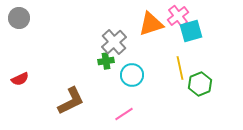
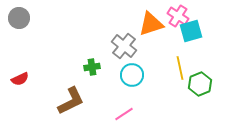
pink cross: rotated 20 degrees counterclockwise
gray cross: moved 10 px right, 4 px down; rotated 10 degrees counterclockwise
green cross: moved 14 px left, 6 px down
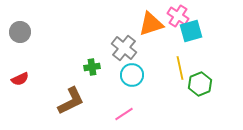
gray circle: moved 1 px right, 14 px down
gray cross: moved 2 px down
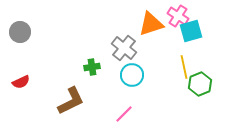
yellow line: moved 4 px right, 1 px up
red semicircle: moved 1 px right, 3 px down
pink line: rotated 12 degrees counterclockwise
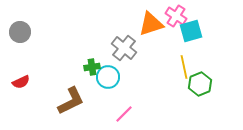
pink cross: moved 2 px left
cyan circle: moved 24 px left, 2 px down
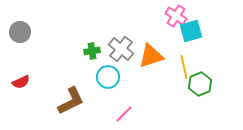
orange triangle: moved 32 px down
gray cross: moved 3 px left, 1 px down
green cross: moved 16 px up
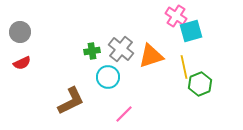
red semicircle: moved 1 px right, 19 px up
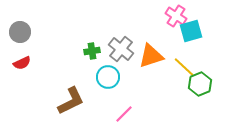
yellow line: rotated 35 degrees counterclockwise
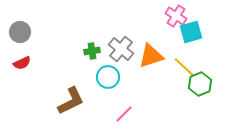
cyan square: moved 1 px down
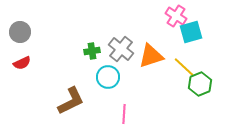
pink line: rotated 42 degrees counterclockwise
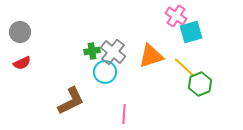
gray cross: moved 8 px left, 3 px down
cyan circle: moved 3 px left, 5 px up
